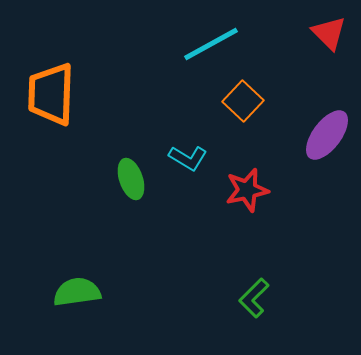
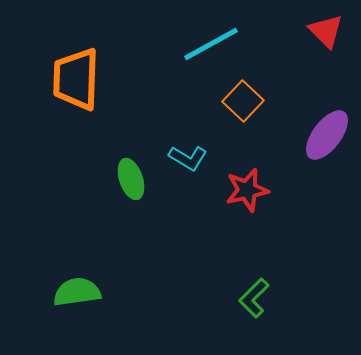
red triangle: moved 3 px left, 2 px up
orange trapezoid: moved 25 px right, 15 px up
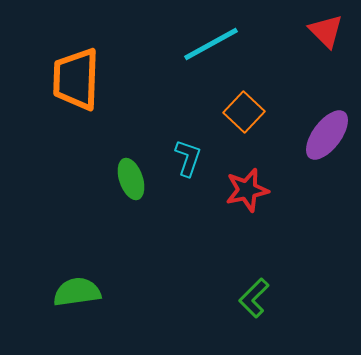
orange square: moved 1 px right, 11 px down
cyan L-shape: rotated 102 degrees counterclockwise
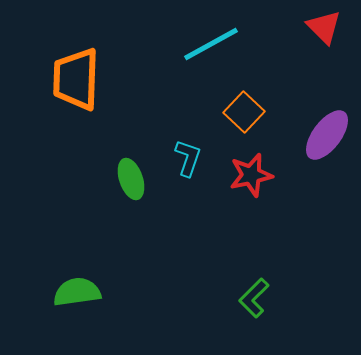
red triangle: moved 2 px left, 4 px up
red star: moved 4 px right, 15 px up
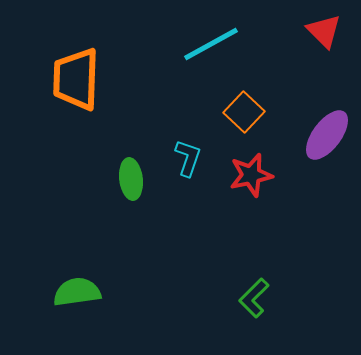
red triangle: moved 4 px down
green ellipse: rotated 12 degrees clockwise
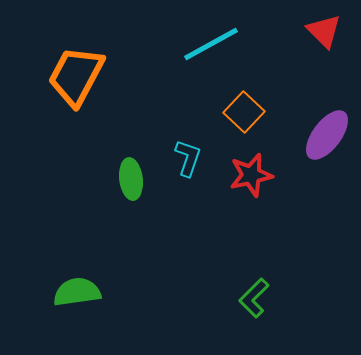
orange trapezoid: moved 3 px up; rotated 26 degrees clockwise
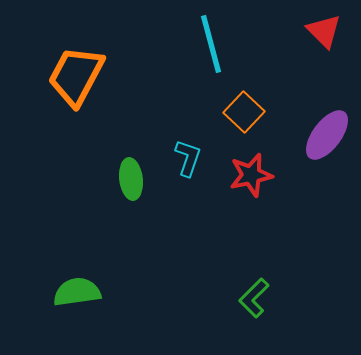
cyan line: rotated 76 degrees counterclockwise
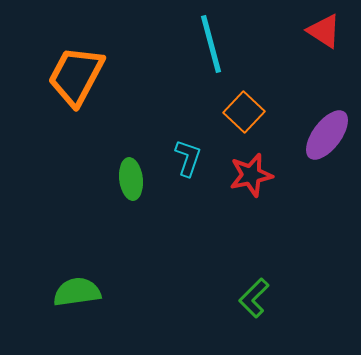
red triangle: rotated 12 degrees counterclockwise
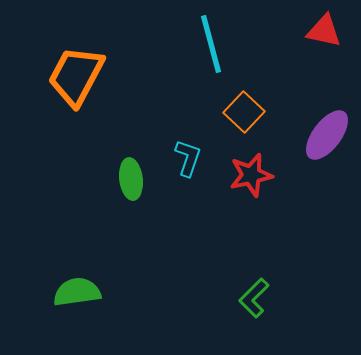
red triangle: rotated 21 degrees counterclockwise
